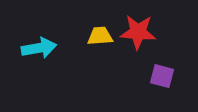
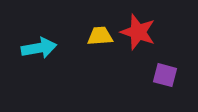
red star: rotated 15 degrees clockwise
purple square: moved 3 px right, 1 px up
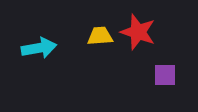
purple square: rotated 15 degrees counterclockwise
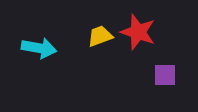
yellow trapezoid: rotated 16 degrees counterclockwise
cyan arrow: rotated 20 degrees clockwise
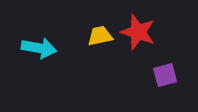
yellow trapezoid: rotated 8 degrees clockwise
purple square: rotated 15 degrees counterclockwise
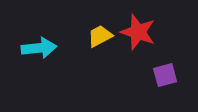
yellow trapezoid: rotated 16 degrees counterclockwise
cyan arrow: rotated 16 degrees counterclockwise
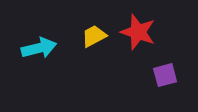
yellow trapezoid: moved 6 px left
cyan arrow: rotated 8 degrees counterclockwise
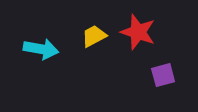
cyan arrow: moved 2 px right, 1 px down; rotated 24 degrees clockwise
purple square: moved 2 px left
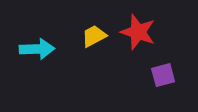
cyan arrow: moved 4 px left; rotated 12 degrees counterclockwise
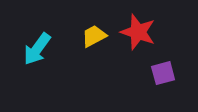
cyan arrow: rotated 128 degrees clockwise
purple square: moved 2 px up
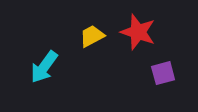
yellow trapezoid: moved 2 px left
cyan arrow: moved 7 px right, 18 px down
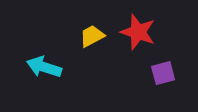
cyan arrow: rotated 72 degrees clockwise
